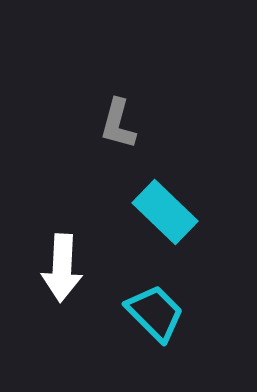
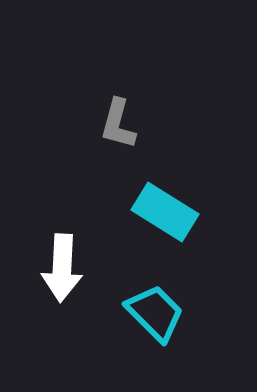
cyan rectangle: rotated 12 degrees counterclockwise
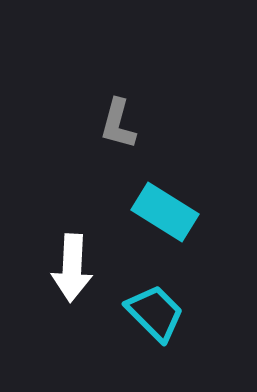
white arrow: moved 10 px right
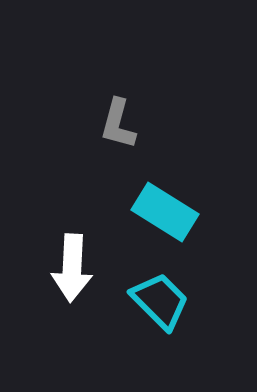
cyan trapezoid: moved 5 px right, 12 px up
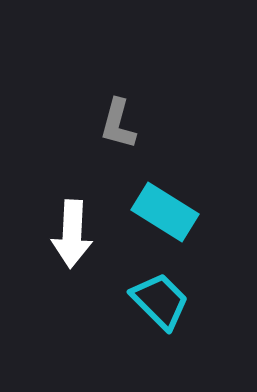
white arrow: moved 34 px up
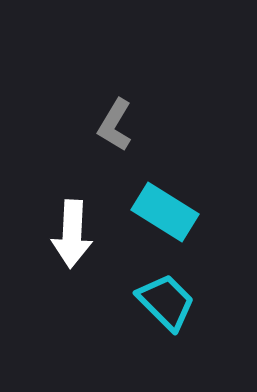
gray L-shape: moved 3 px left, 1 px down; rotated 16 degrees clockwise
cyan trapezoid: moved 6 px right, 1 px down
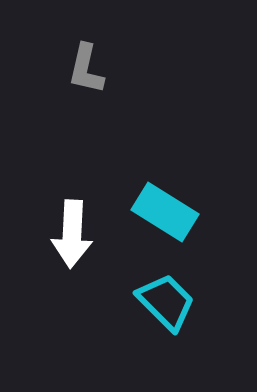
gray L-shape: moved 29 px left, 56 px up; rotated 18 degrees counterclockwise
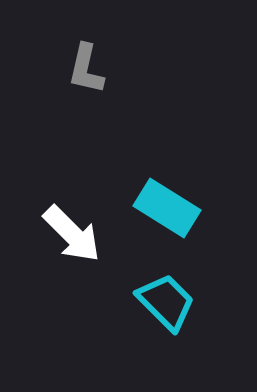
cyan rectangle: moved 2 px right, 4 px up
white arrow: rotated 48 degrees counterclockwise
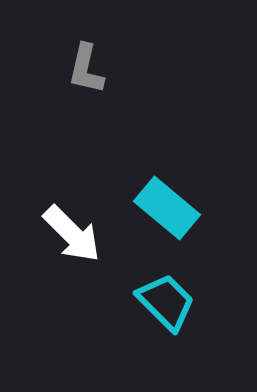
cyan rectangle: rotated 8 degrees clockwise
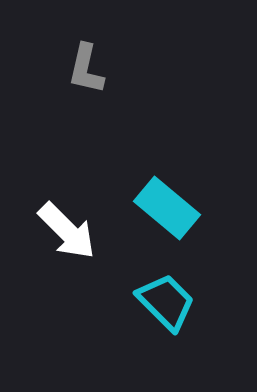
white arrow: moved 5 px left, 3 px up
